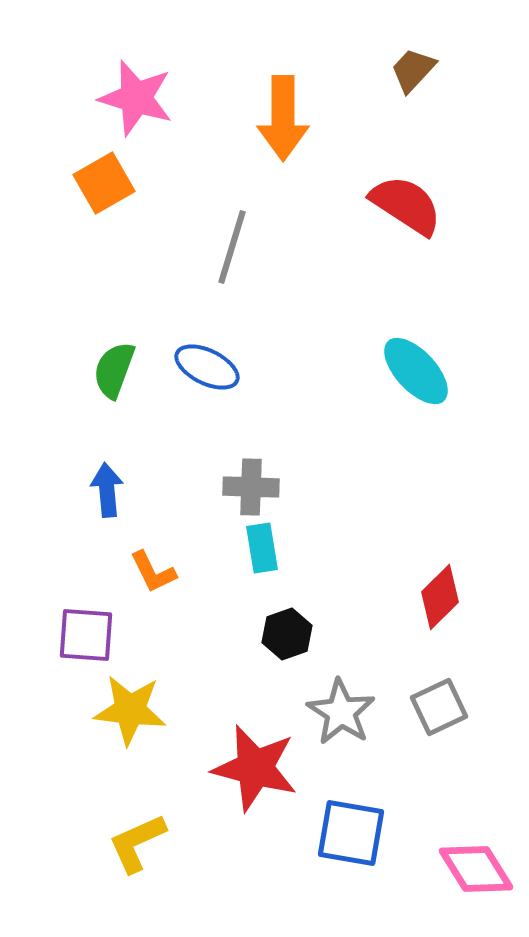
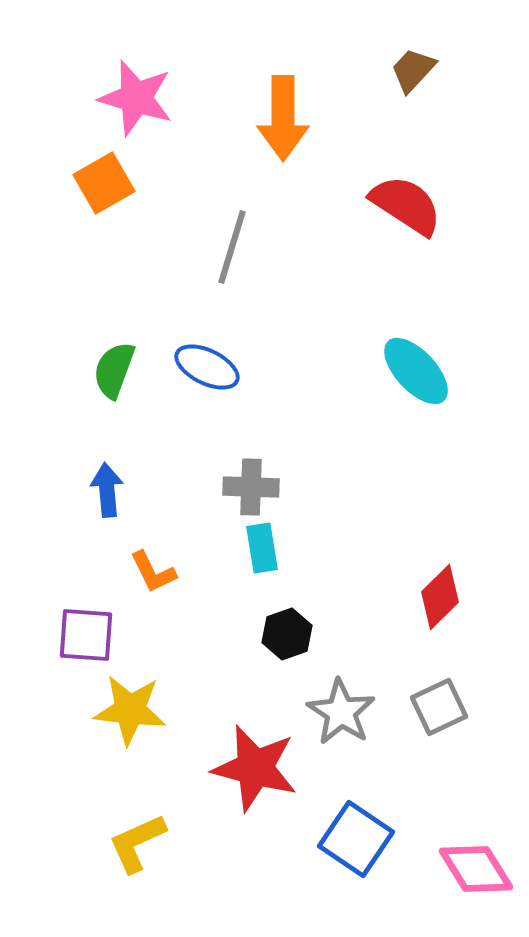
blue square: moved 5 px right, 6 px down; rotated 24 degrees clockwise
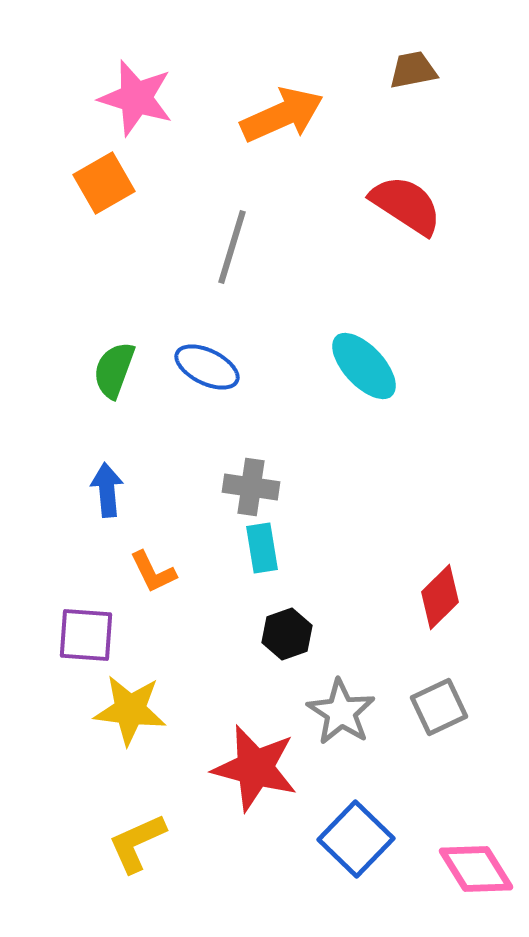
brown trapezoid: rotated 36 degrees clockwise
orange arrow: moved 1 px left, 3 px up; rotated 114 degrees counterclockwise
cyan ellipse: moved 52 px left, 5 px up
gray cross: rotated 6 degrees clockwise
blue square: rotated 10 degrees clockwise
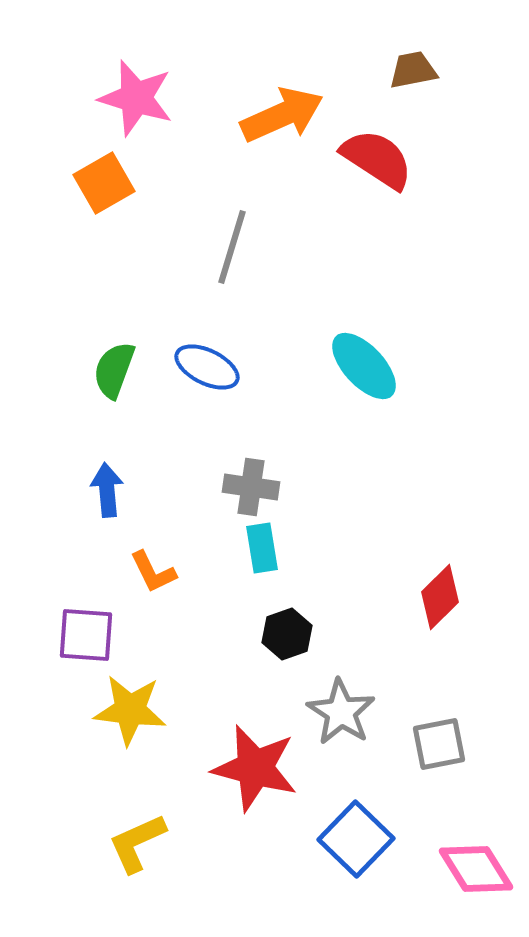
red semicircle: moved 29 px left, 46 px up
gray square: moved 37 px down; rotated 14 degrees clockwise
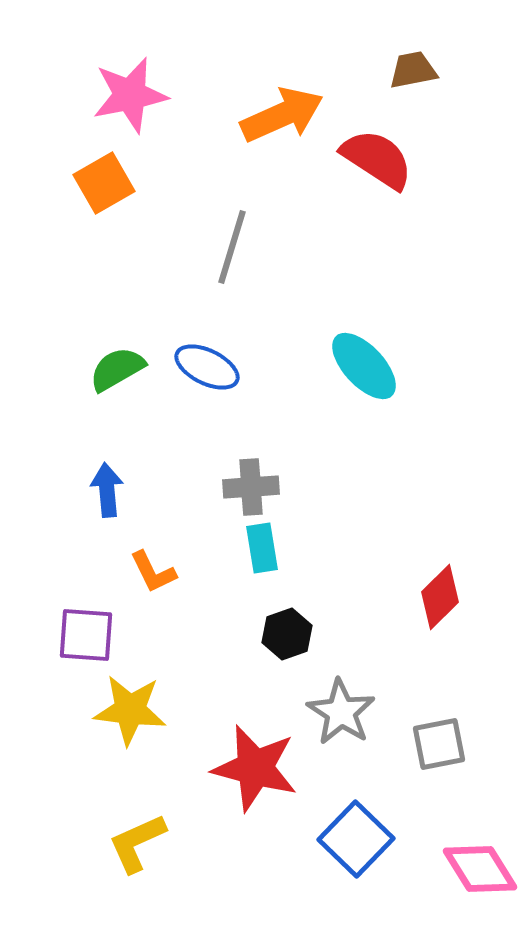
pink star: moved 6 px left, 3 px up; rotated 28 degrees counterclockwise
green semicircle: moved 3 px right, 1 px up; rotated 40 degrees clockwise
gray cross: rotated 12 degrees counterclockwise
pink diamond: moved 4 px right
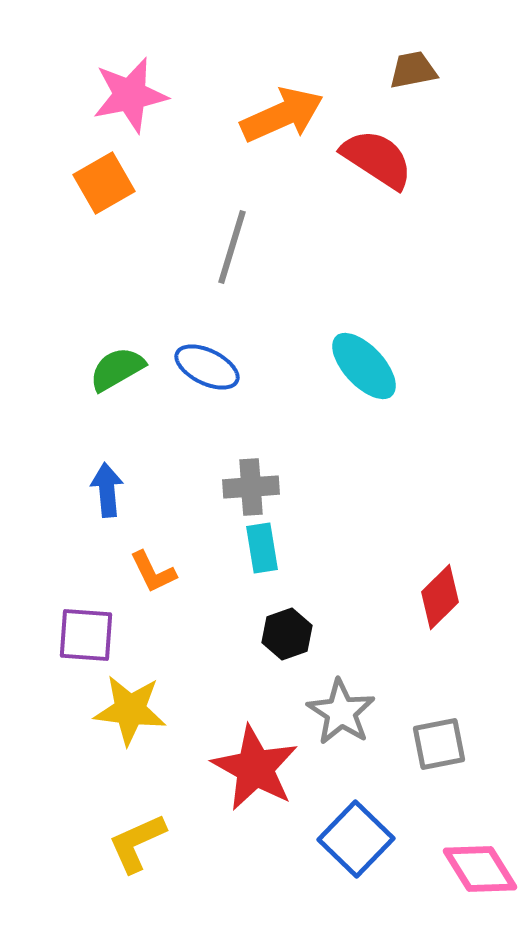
red star: rotated 14 degrees clockwise
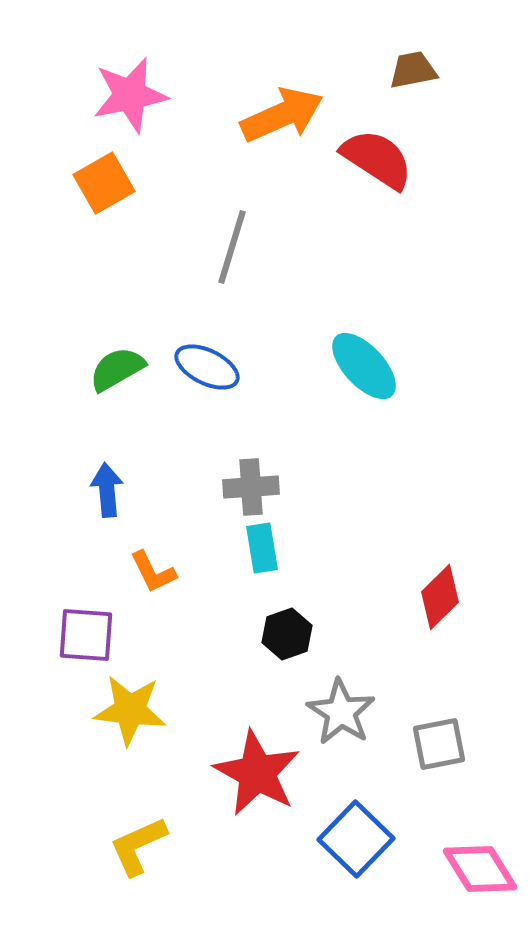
red star: moved 2 px right, 5 px down
yellow L-shape: moved 1 px right, 3 px down
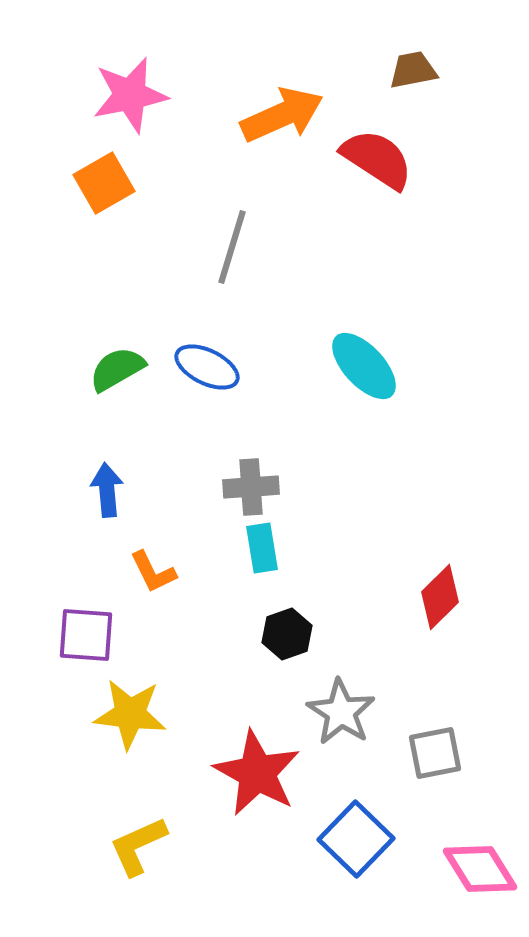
yellow star: moved 4 px down
gray square: moved 4 px left, 9 px down
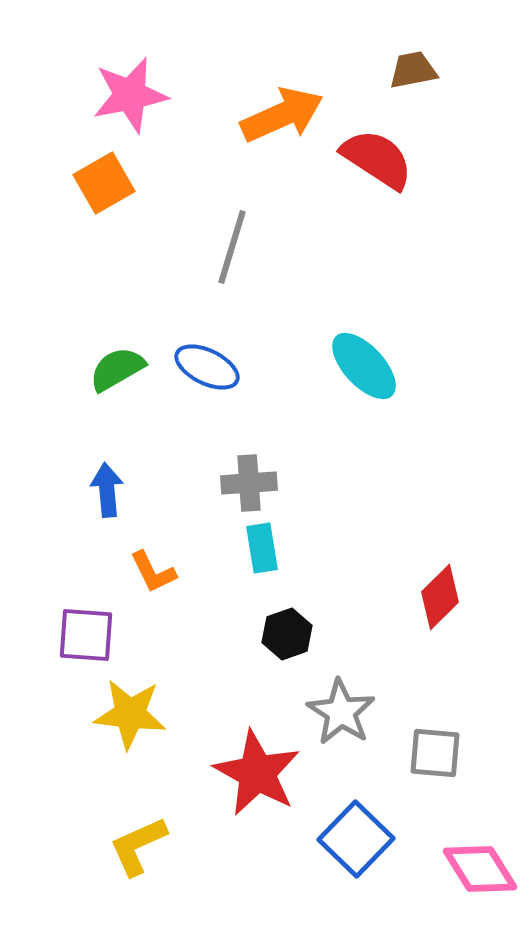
gray cross: moved 2 px left, 4 px up
gray square: rotated 16 degrees clockwise
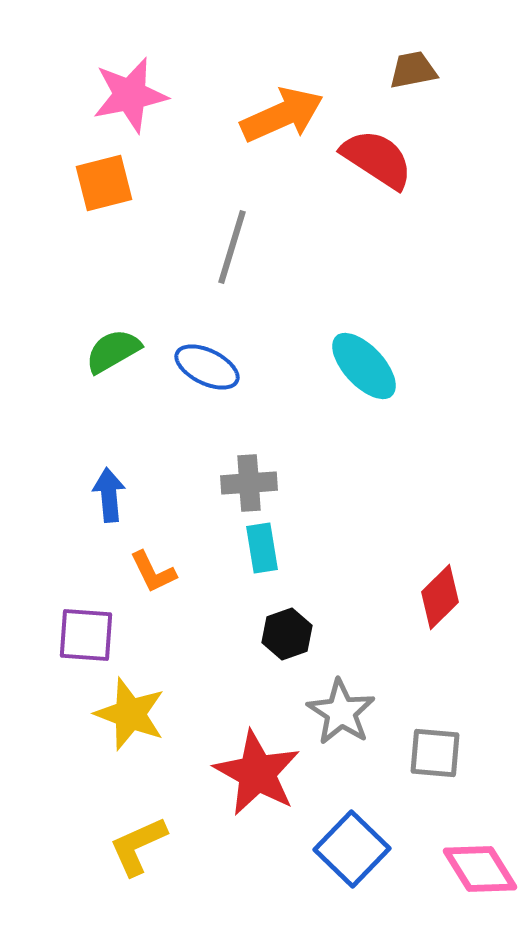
orange square: rotated 16 degrees clockwise
green semicircle: moved 4 px left, 18 px up
blue arrow: moved 2 px right, 5 px down
yellow star: rotated 14 degrees clockwise
blue square: moved 4 px left, 10 px down
